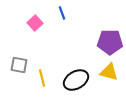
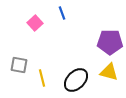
black ellipse: rotated 15 degrees counterclockwise
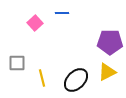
blue line: rotated 72 degrees counterclockwise
gray square: moved 2 px left, 2 px up; rotated 12 degrees counterclockwise
yellow triangle: moved 2 px left; rotated 42 degrees counterclockwise
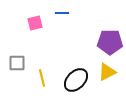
pink square: rotated 28 degrees clockwise
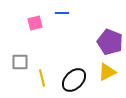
purple pentagon: rotated 20 degrees clockwise
gray square: moved 3 px right, 1 px up
black ellipse: moved 2 px left
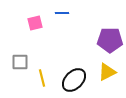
purple pentagon: moved 2 px up; rotated 20 degrees counterclockwise
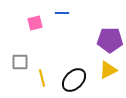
yellow triangle: moved 1 px right, 2 px up
